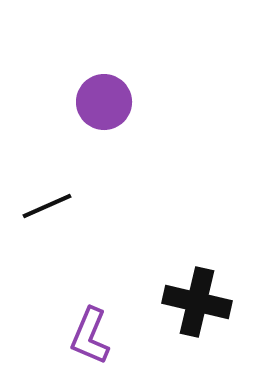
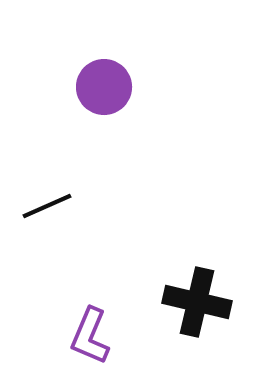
purple circle: moved 15 px up
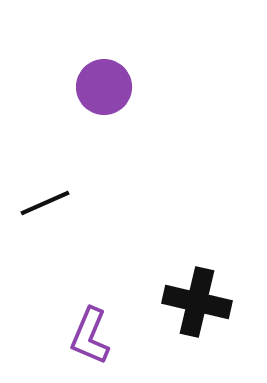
black line: moved 2 px left, 3 px up
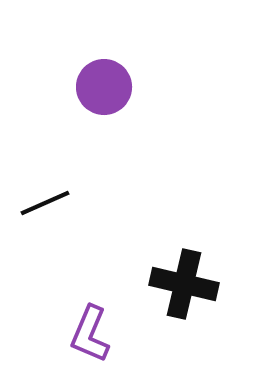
black cross: moved 13 px left, 18 px up
purple L-shape: moved 2 px up
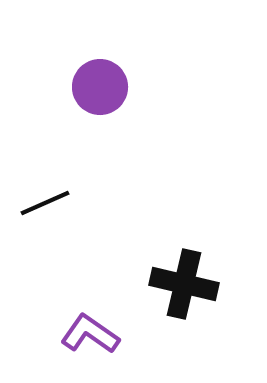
purple circle: moved 4 px left
purple L-shape: rotated 102 degrees clockwise
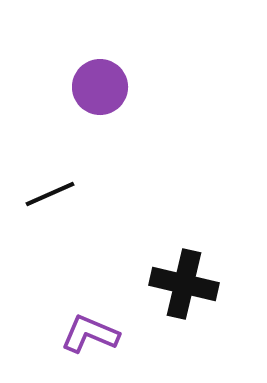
black line: moved 5 px right, 9 px up
purple L-shape: rotated 12 degrees counterclockwise
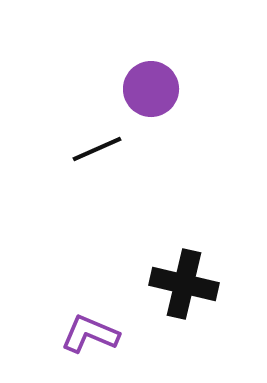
purple circle: moved 51 px right, 2 px down
black line: moved 47 px right, 45 px up
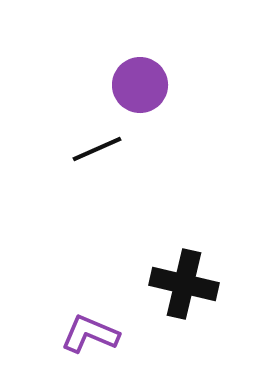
purple circle: moved 11 px left, 4 px up
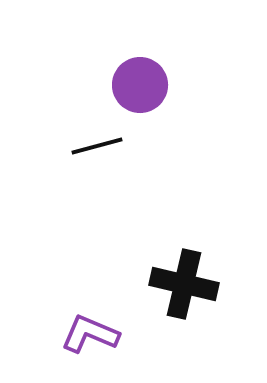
black line: moved 3 px up; rotated 9 degrees clockwise
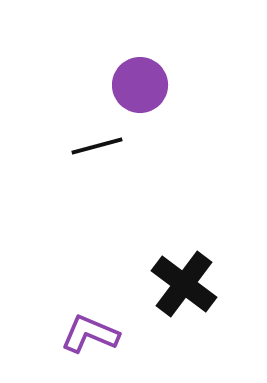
black cross: rotated 24 degrees clockwise
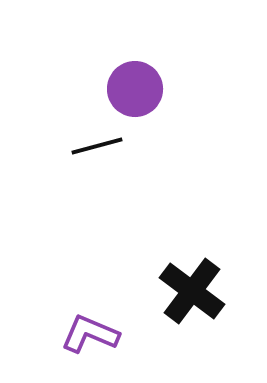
purple circle: moved 5 px left, 4 px down
black cross: moved 8 px right, 7 px down
